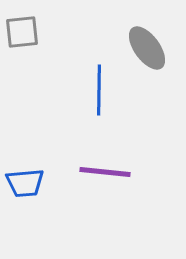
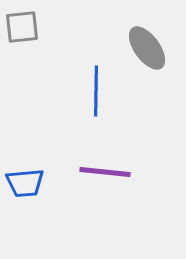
gray square: moved 5 px up
blue line: moved 3 px left, 1 px down
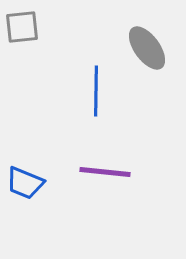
blue trapezoid: rotated 27 degrees clockwise
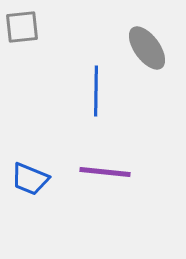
blue trapezoid: moved 5 px right, 4 px up
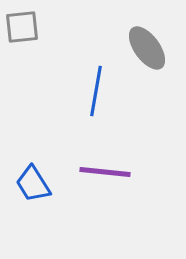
blue line: rotated 9 degrees clockwise
blue trapezoid: moved 3 px right, 5 px down; rotated 36 degrees clockwise
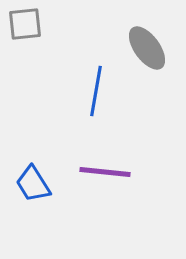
gray square: moved 3 px right, 3 px up
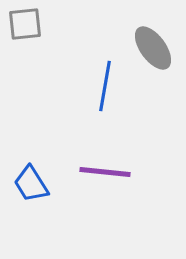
gray ellipse: moved 6 px right
blue line: moved 9 px right, 5 px up
blue trapezoid: moved 2 px left
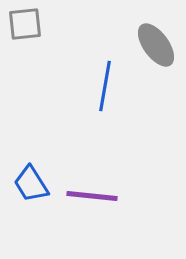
gray ellipse: moved 3 px right, 3 px up
purple line: moved 13 px left, 24 px down
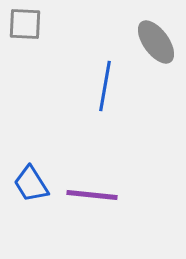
gray square: rotated 9 degrees clockwise
gray ellipse: moved 3 px up
purple line: moved 1 px up
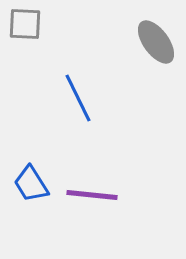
blue line: moved 27 px left, 12 px down; rotated 36 degrees counterclockwise
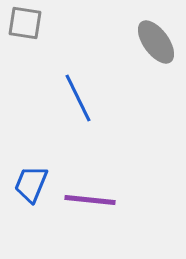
gray square: moved 1 px up; rotated 6 degrees clockwise
blue trapezoid: rotated 54 degrees clockwise
purple line: moved 2 px left, 5 px down
